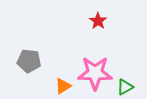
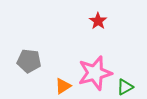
pink star: rotated 16 degrees counterclockwise
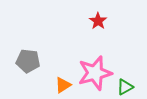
gray pentagon: moved 1 px left
orange triangle: moved 1 px up
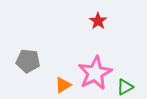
pink star: rotated 12 degrees counterclockwise
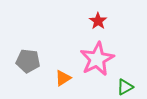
pink star: moved 2 px right, 14 px up
orange triangle: moved 7 px up
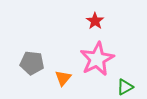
red star: moved 3 px left
gray pentagon: moved 4 px right, 2 px down
orange triangle: rotated 18 degrees counterclockwise
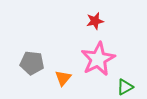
red star: rotated 24 degrees clockwise
pink star: moved 1 px right
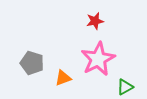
gray pentagon: rotated 10 degrees clockwise
orange triangle: rotated 30 degrees clockwise
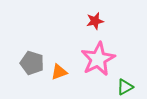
orange triangle: moved 4 px left, 6 px up
